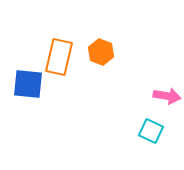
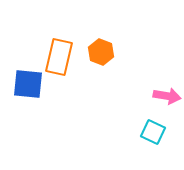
cyan square: moved 2 px right, 1 px down
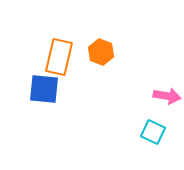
blue square: moved 16 px right, 5 px down
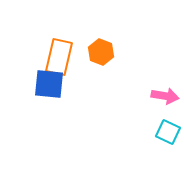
blue square: moved 5 px right, 5 px up
pink arrow: moved 2 px left
cyan square: moved 15 px right
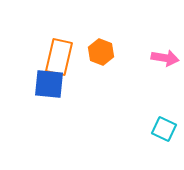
pink arrow: moved 38 px up
cyan square: moved 4 px left, 3 px up
